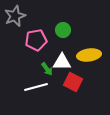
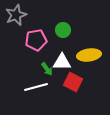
gray star: moved 1 px right, 1 px up
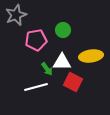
yellow ellipse: moved 2 px right, 1 px down
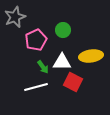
gray star: moved 1 px left, 2 px down
pink pentagon: rotated 15 degrees counterclockwise
green arrow: moved 4 px left, 2 px up
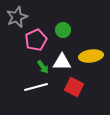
gray star: moved 2 px right
red square: moved 1 px right, 5 px down
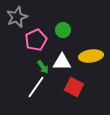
white line: rotated 40 degrees counterclockwise
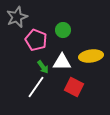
pink pentagon: rotated 25 degrees counterclockwise
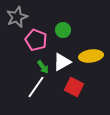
white triangle: rotated 30 degrees counterclockwise
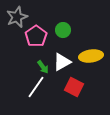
pink pentagon: moved 4 px up; rotated 15 degrees clockwise
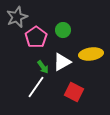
pink pentagon: moved 1 px down
yellow ellipse: moved 2 px up
red square: moved 5 px down
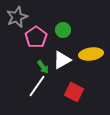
white triangle: moved 2 px up
white line: moved 1 px right, 1 px up
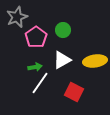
yellow ellipse: moved 4 px right, 7 px down
green arrow: moved 8 px left; rotated 64 degrees counterclockwise
white line: moved 3 px right, 3 px up
